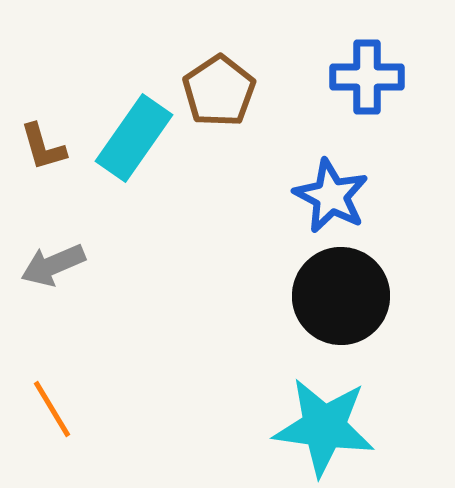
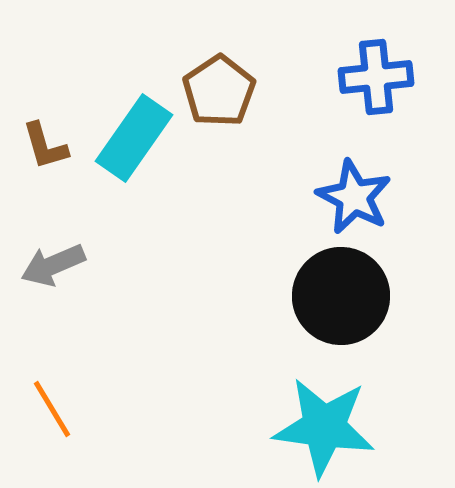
blue cross: moved 9 px right; rotated 6 degrees counterclockwise
brown L-shape: moved 2 px right, 1 px up
blue star: moved 23 px right, 1 px down
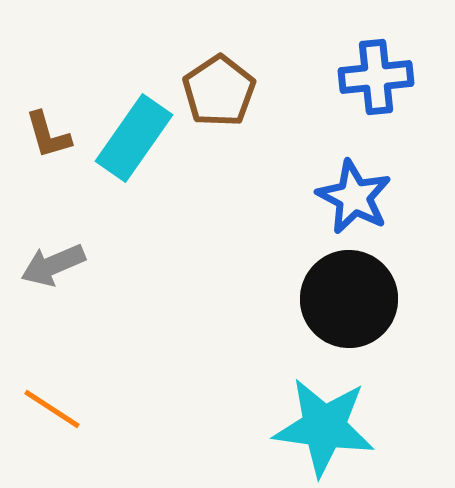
brown L-shape: moved 3 px right, 11 px up
black circle: moved 8 px right, 3 px down
orange line: rotated 26 degrees counterclockwise
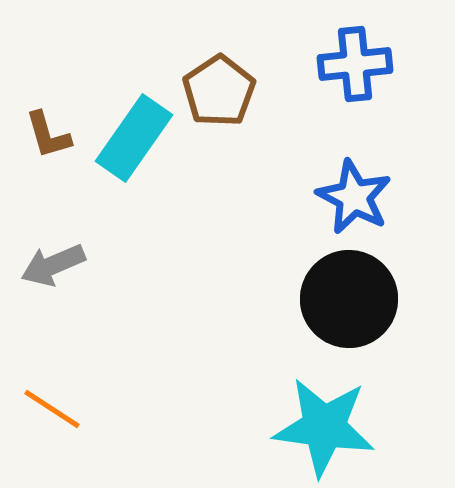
blue cross: moved 21 px left, 13 px up
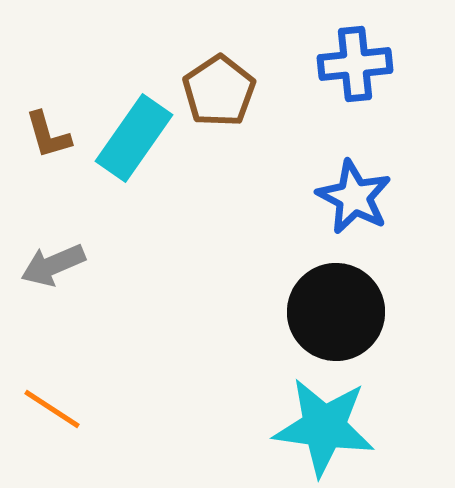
black circle: moved 13 px left, 13 px down
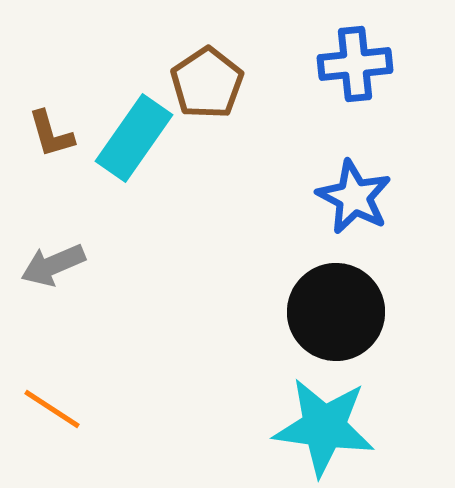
brown pentagon: moved 12 px left, 8 px up
brown L-shape: moved 3 px right, 1 px up
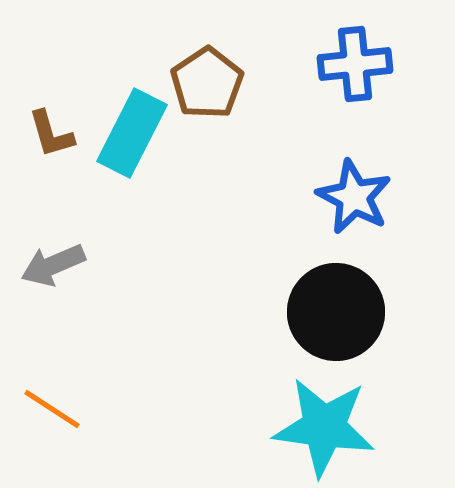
cyan rectangle: moved 2 px left, 5 px up; rotated 8 degrees counterclockwise
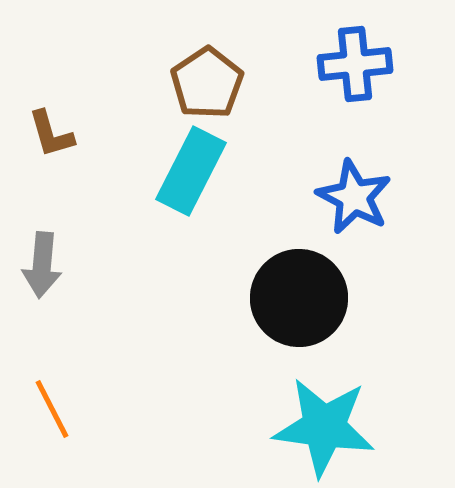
cyan rectangle: moved 59 px right, 38 px down
gray arrow: moved 11 px left; rotated 62 degrees counterclockwise
black circle: moved 37 px left, 14 px up
orange line: rotated 30 degrees clockwise
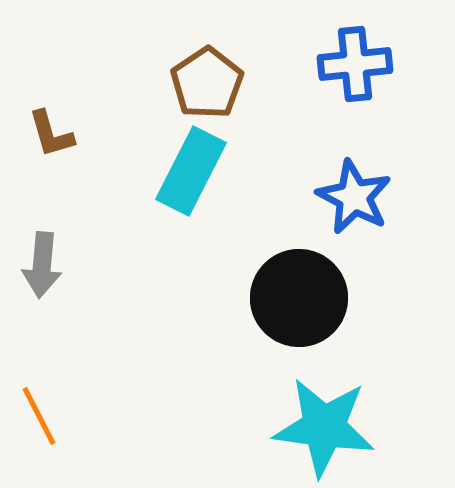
orange line: moved 13 px left, 7 px down
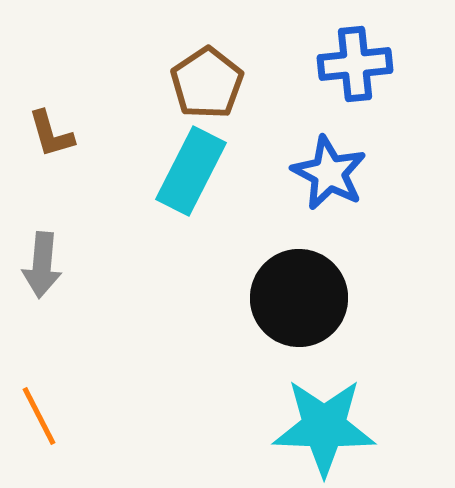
blue star: moved 25 px left, 24 px up
cyan star: rotated 6 degrees counterclockwise
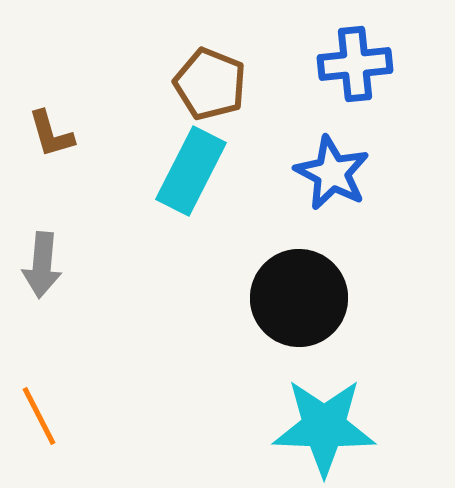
brown pentagon: moved 3 px right, 1 px down; rotated 16 degrees counterclockwise
blue star: moved 3 px right
